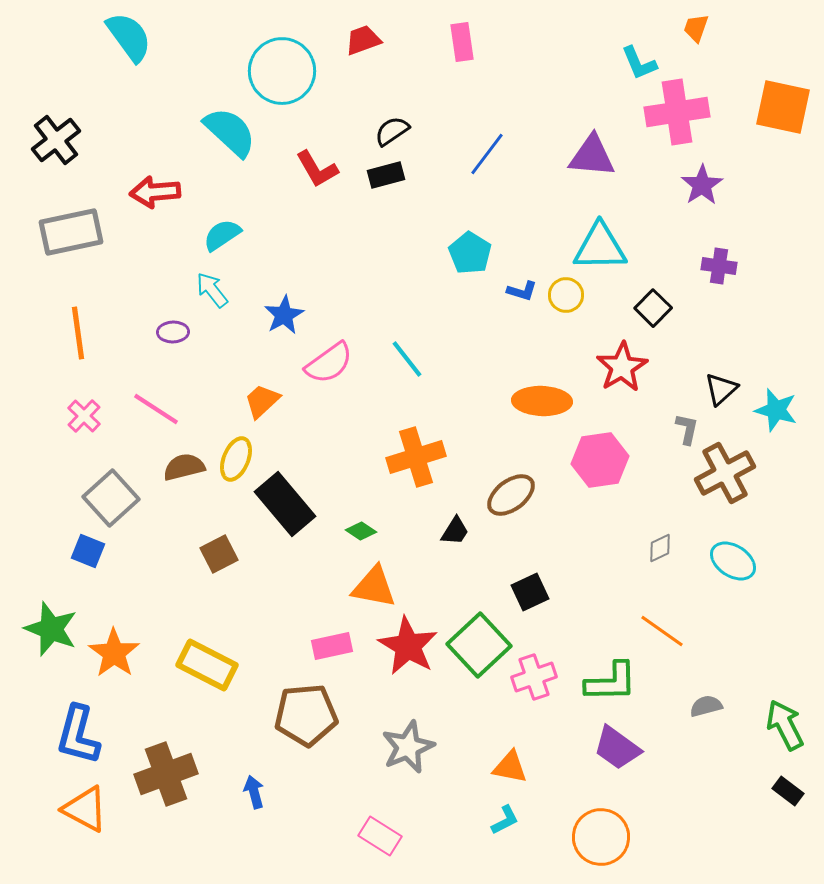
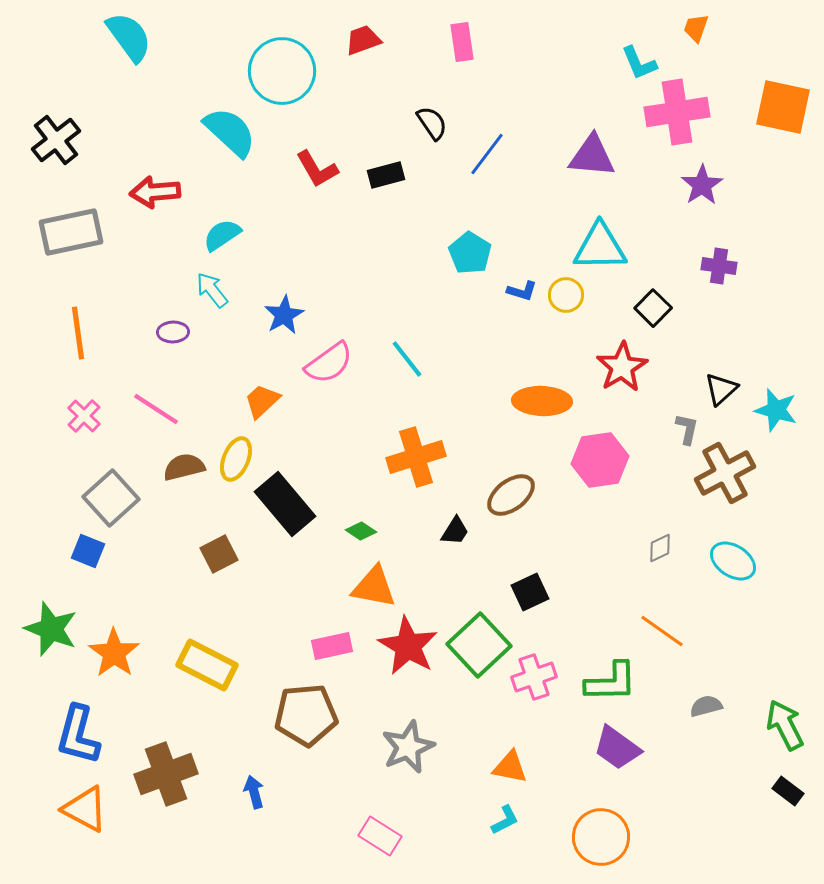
black semicircle at (392, 131): moved 40 px right, 8 px up; rotated 90 degrees clockwise
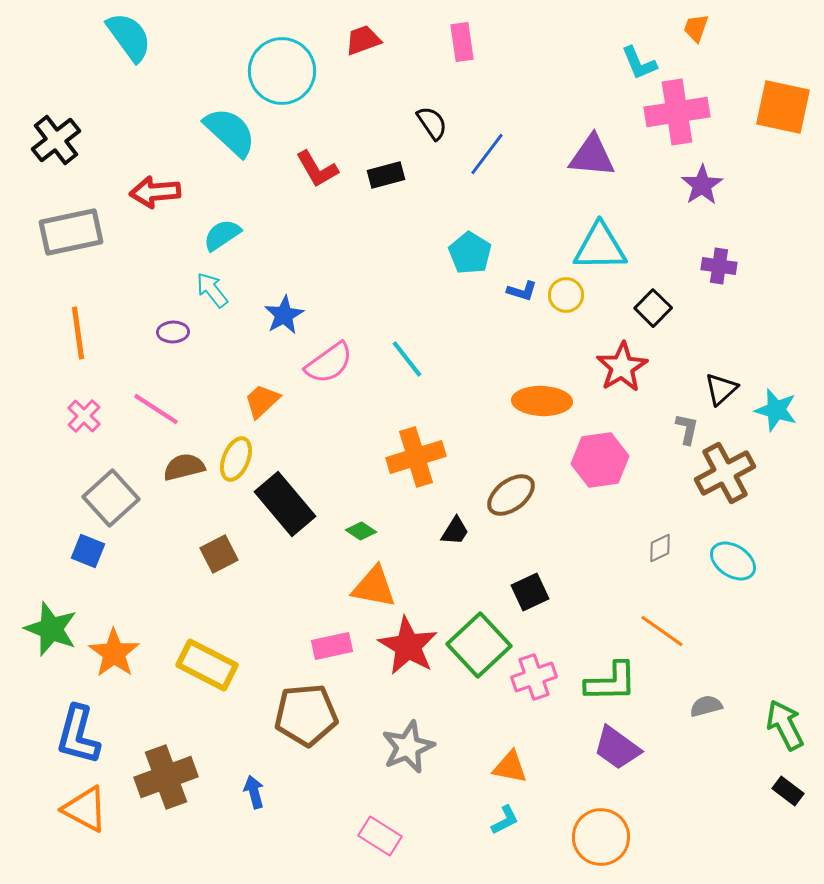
brown cross at (166, 774): moved 3 px down
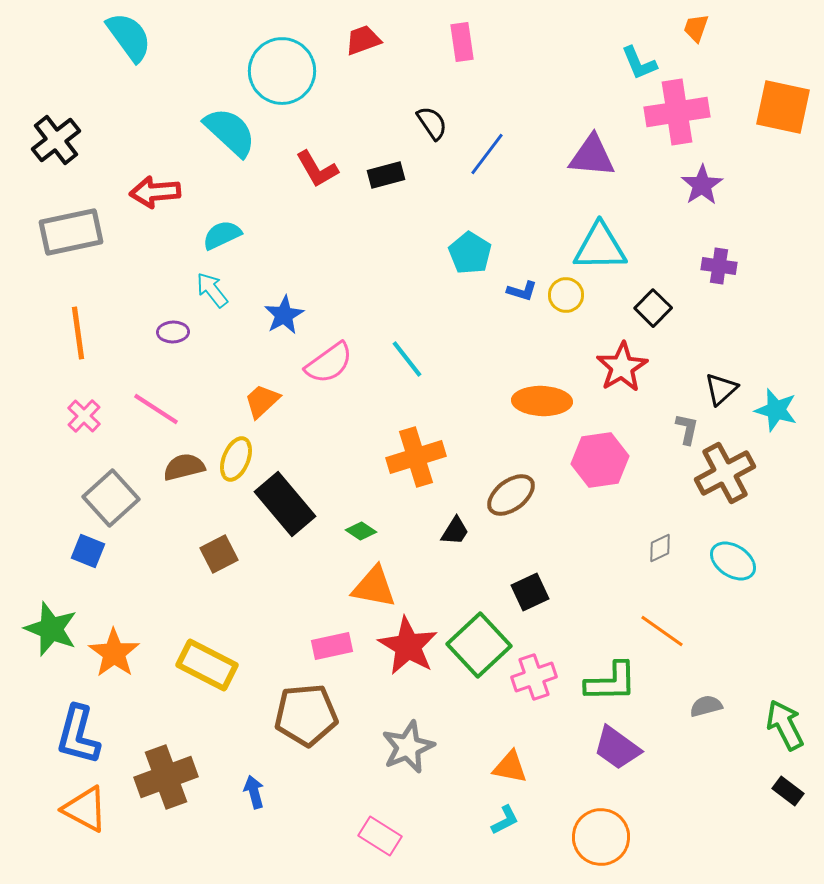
cyan semicircle at (222, 235): rotated 9 degrees clockwise
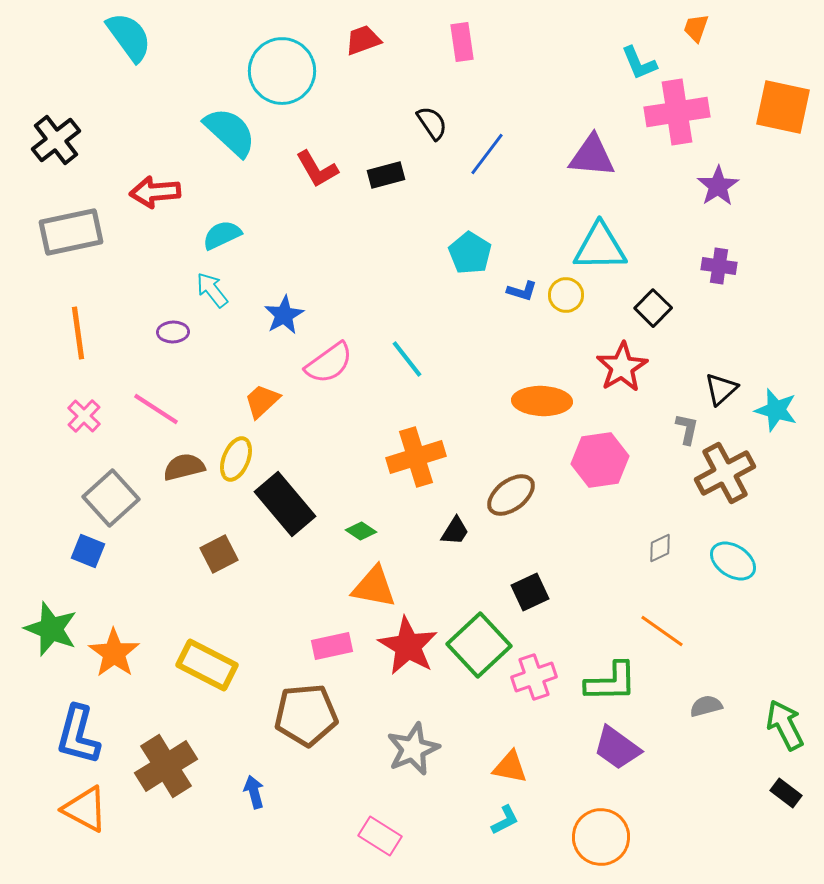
purple star at (702, 185): moved 16 px right, 1 px down
gray star at (408, 747): moved 5 px right, 2 px down
brown cross at (166, 777): moved 11 px up; rotated 12 degrees counterclockwise
black rectangle at (788, 791): moved 2 px left, 2 px down
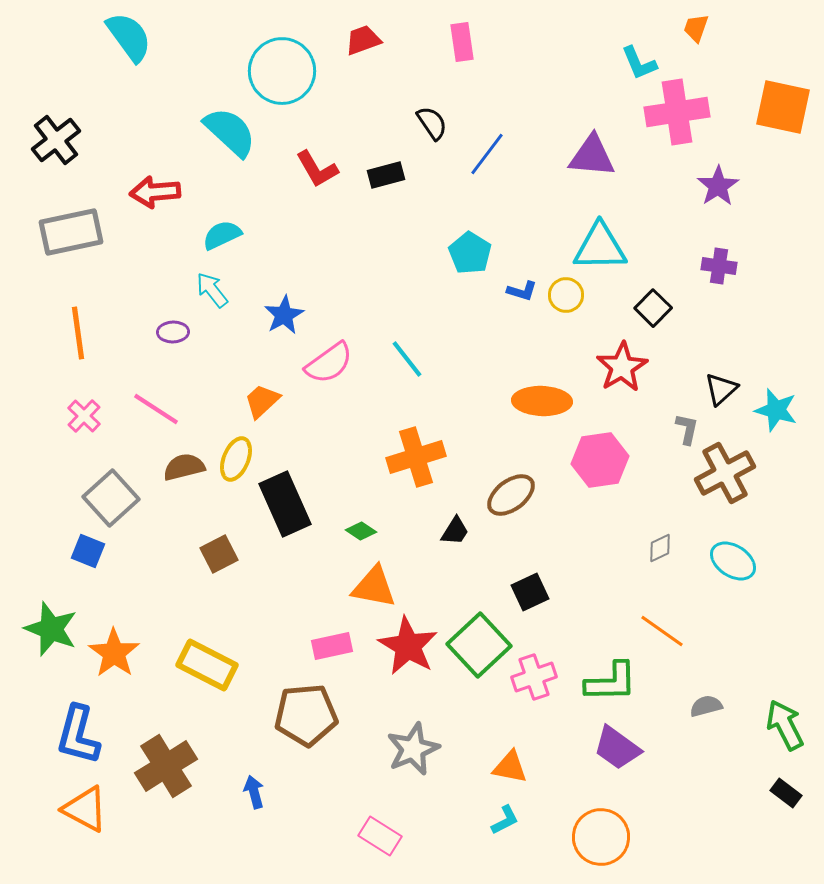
black rectangle at (285, 504): rotated 16 degrees clockwise
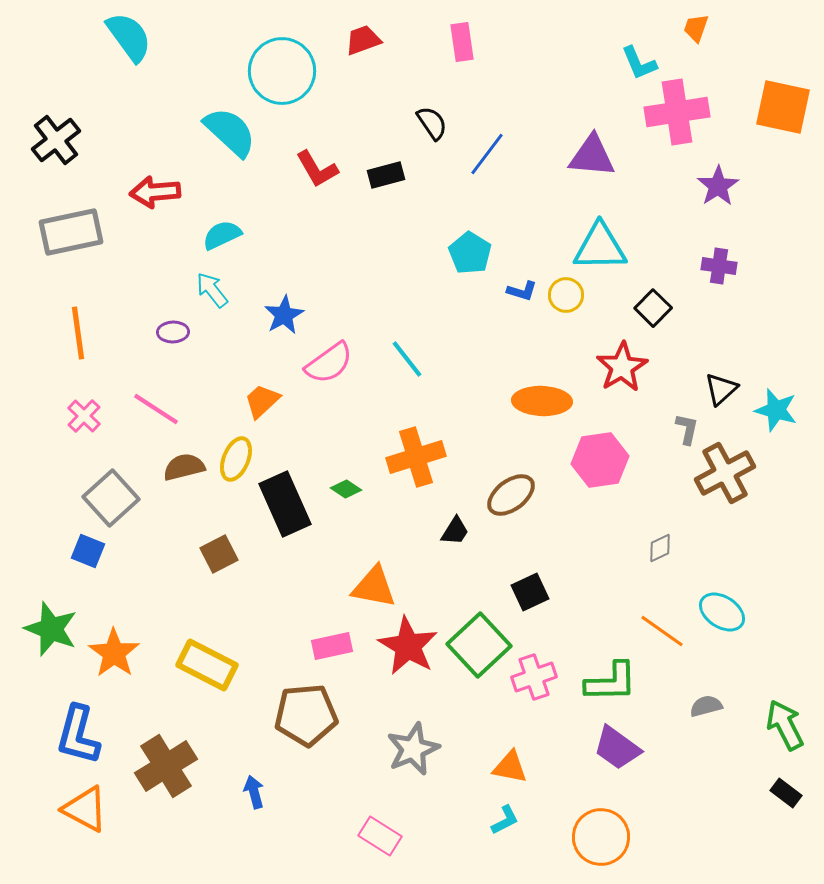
green diamond at (361, 531): moved 15 px left, 42 px up
cyan ellipse at (733, 561): moved 11 px left, 51 px down
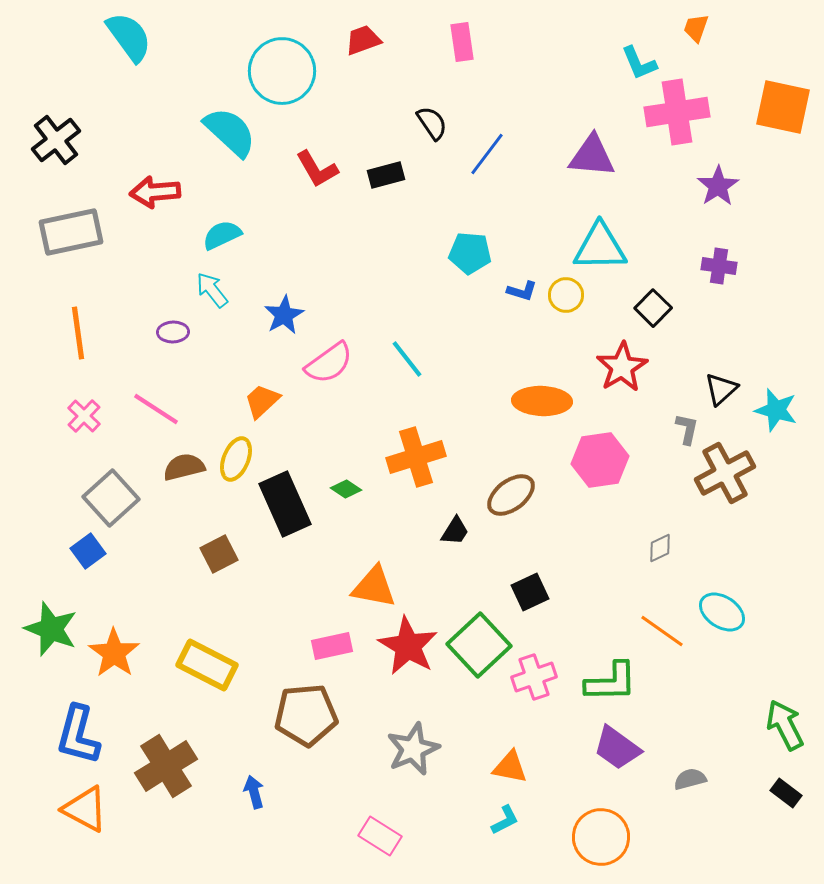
cyan pentagon at (470, 253): rotated 27 degrees counterclockwise
blue square at (88, 551): rotated 32 degrees clockwise
gray semicircle at (706, 706): moved 16 px left, 73 px down
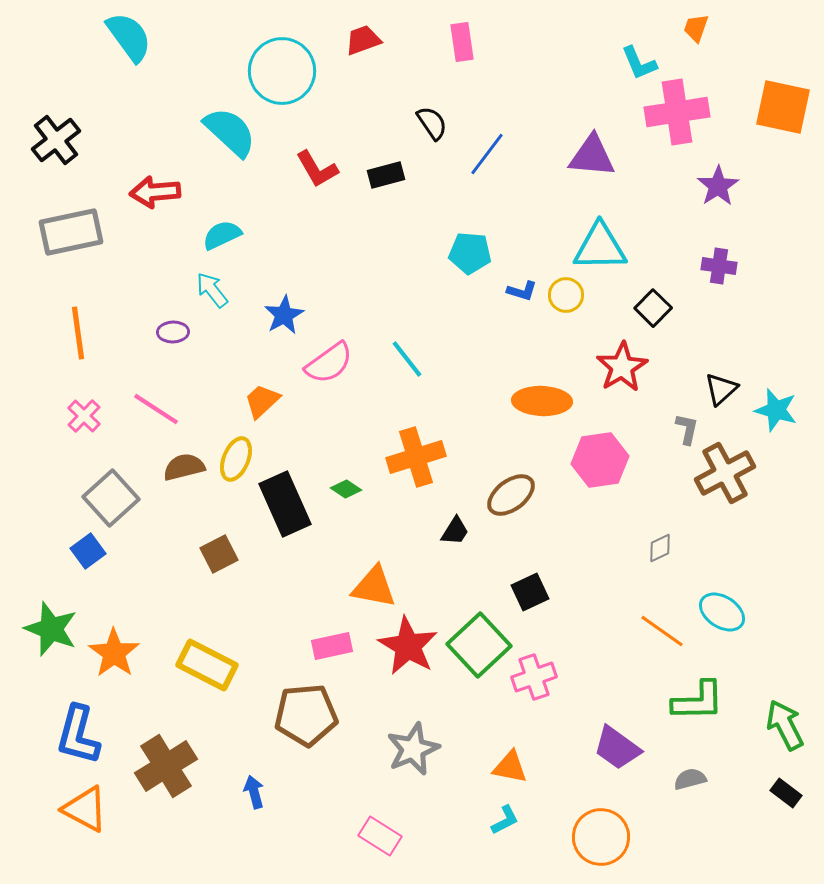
green L-shape at (611, 682): moved 87 px right, 19 px down
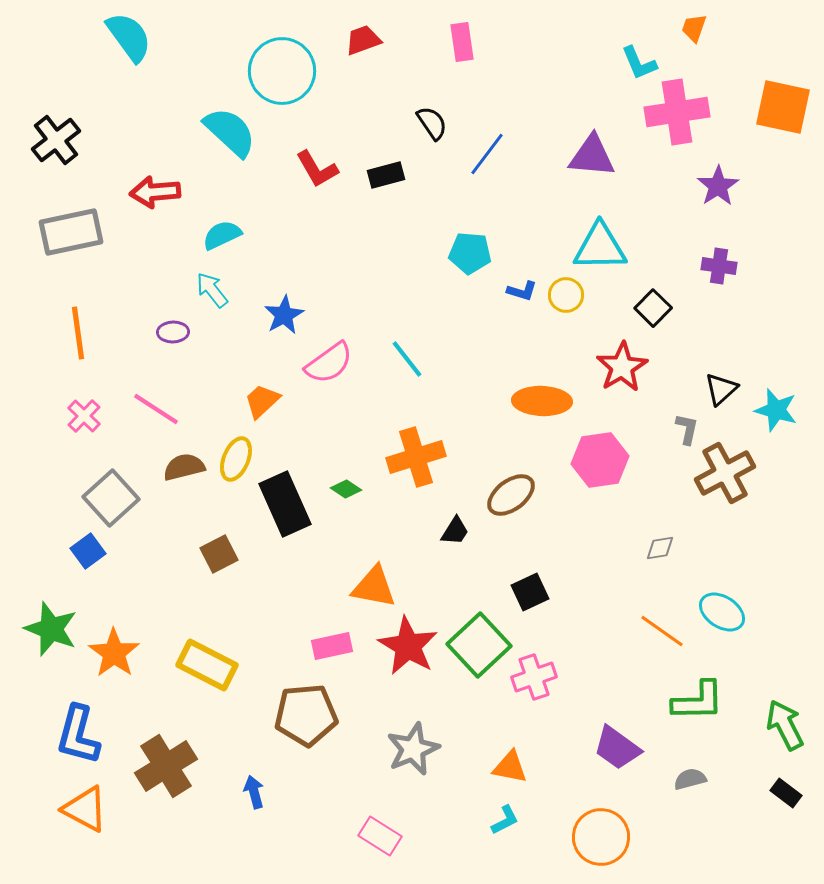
orange trapezoid at (696, 28): moved 2 px left
gray diamond at (660, 548): rotated 16 degrees clockwise
